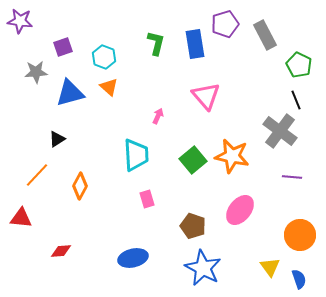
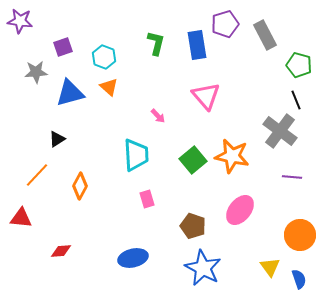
blue rectangle: moved 2 px right, 1 px down
green pentagon: rotated 10 degrees counterclockwise
pink arrow: rotated 112 degrees clockwise
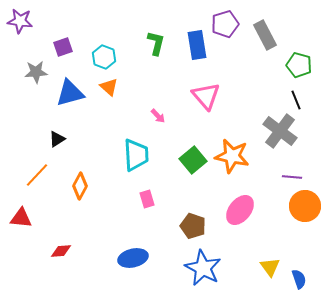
orange circle: moved 5 px right, 29 px up
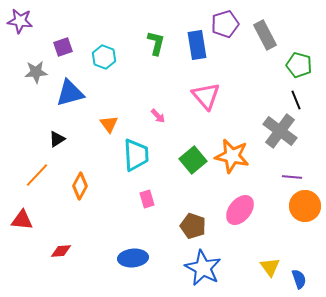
orange triangle: moved 37 px down; rotated 12 degrees clockwise
red triangle: moved 1 px right, 2 px down
blue ellipse: rotated 8 degrees clockwise
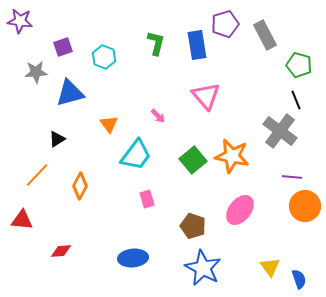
cyan trapezoid: rotated 40 degrees clockwise
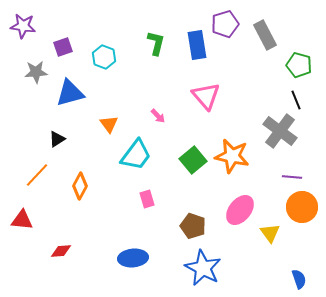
purple star: moved 3 px right, 5 px down
orange circle: moved 3 px left, 1 px down
yellow triangle: moved 34 px up
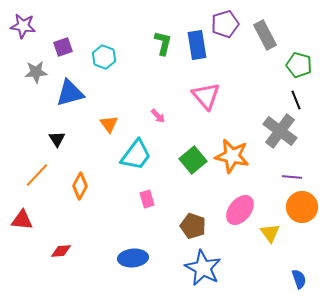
green L-shape: moved 7 px right
black triangle: rotated 30 degrees counterclockwise
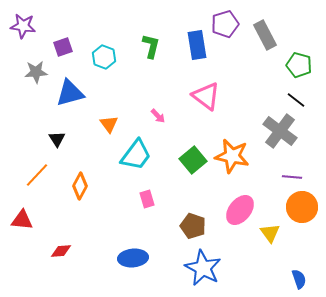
green L-shape: moved 12 px left, 3 px down
pink triangle: rotated 12 degrees counterclockwise
black line: rotated 30 degrees counterclockwise
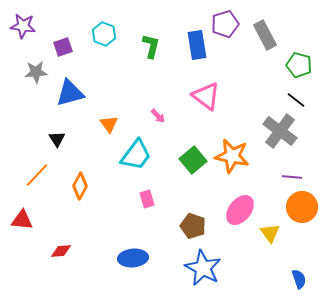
cyan hexagon: moved 23 px up
